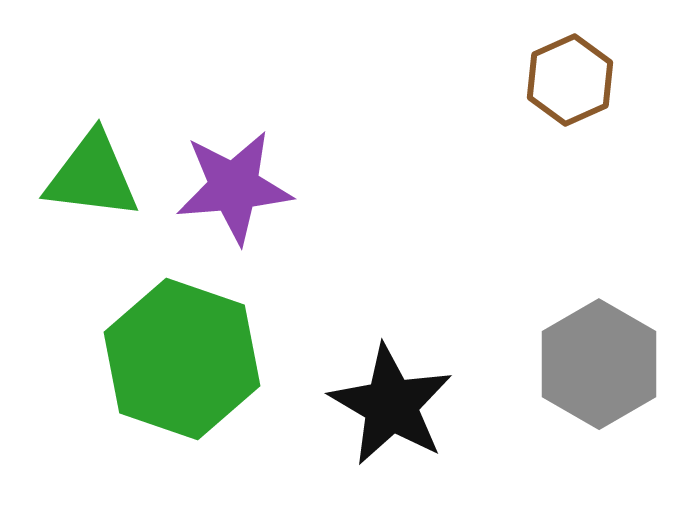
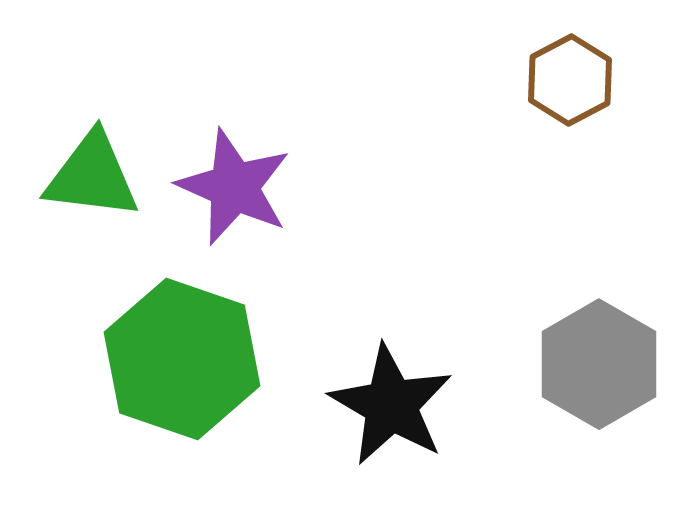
brown hexagon: rotated 4 degrees counterclockwise
purple star: rotated 29 degrees clockwise
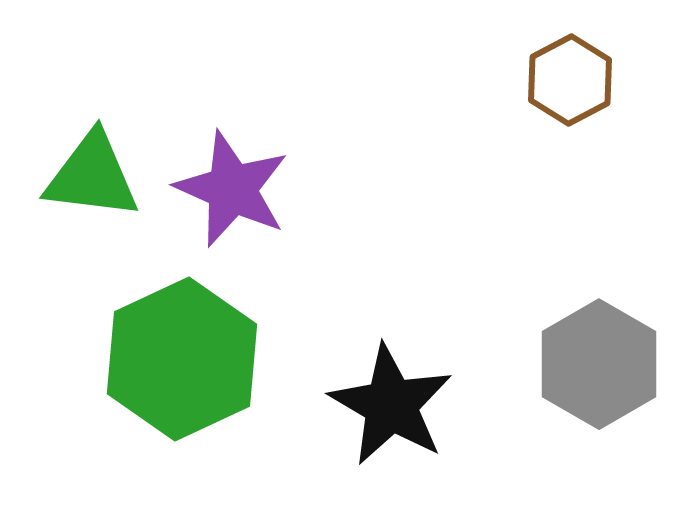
purple star: moved 2 px left, 2 px down
green hexagon: rotated 16 degrees clockwise
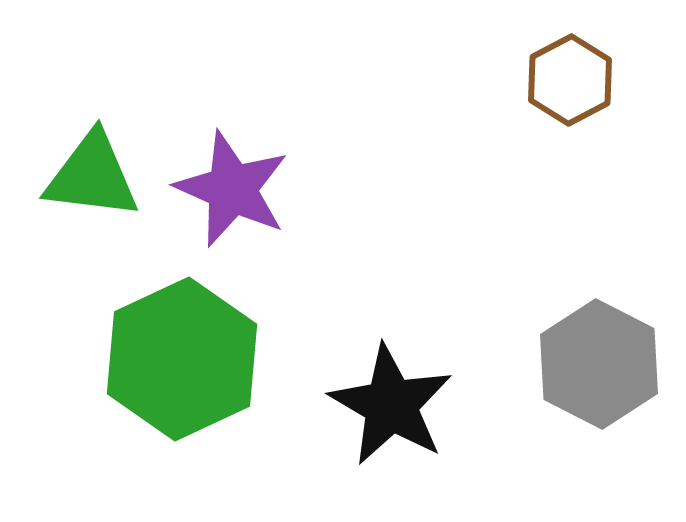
gray hexagon: rotated 3 degrees counterclockwise
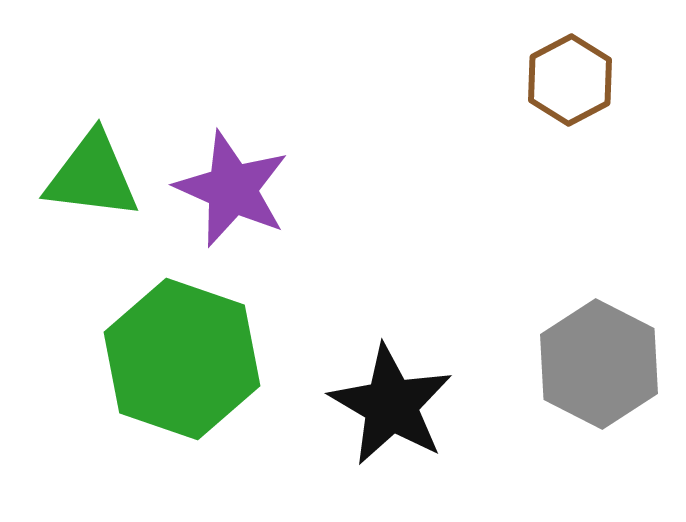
green hexagon: rotated 16 degrees counterclockwise
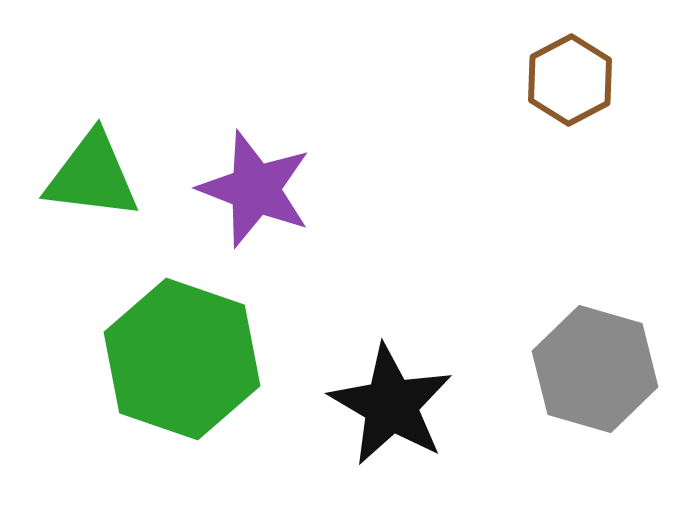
purple star: moved 23 px right; rotated 3 degrees counterclockwise
gray hexagon: moved 4 px left, 5 px down; rotated 11 degrees counterclockwise
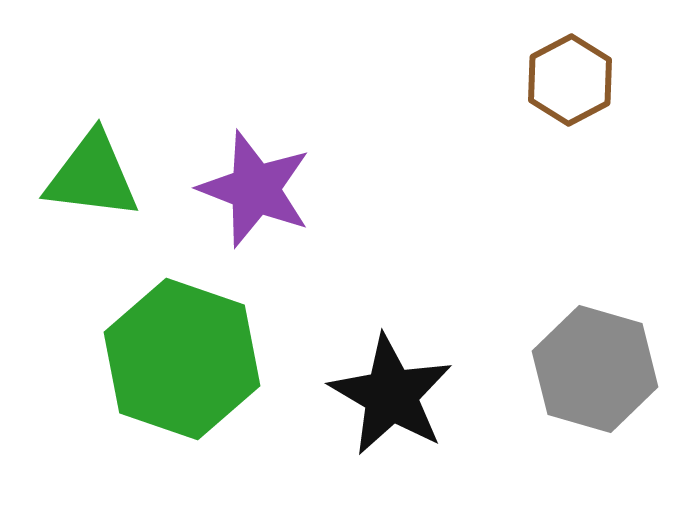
black star: moved 10 px up
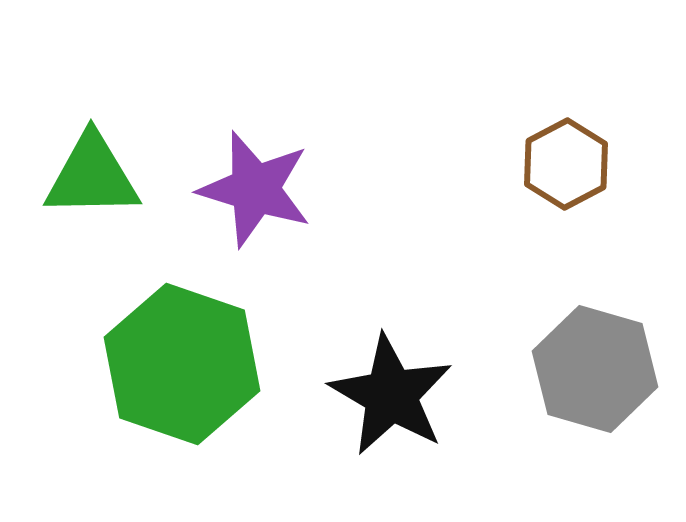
brown hexagon: moved 4 px left, 84 px down
green triangle: rotated 8 degrees counterclockwise
purple star: rotated 4 degrees counterclockwise
green hexagon: moved 5 px down
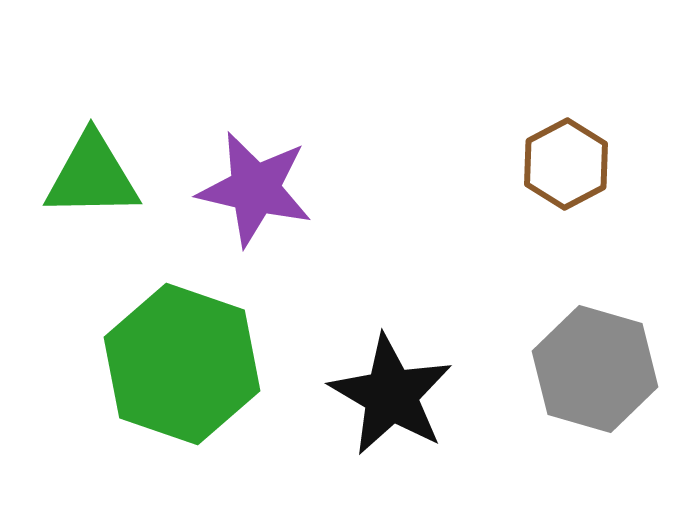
purple star: rotated 4 degrees counterclockwise
